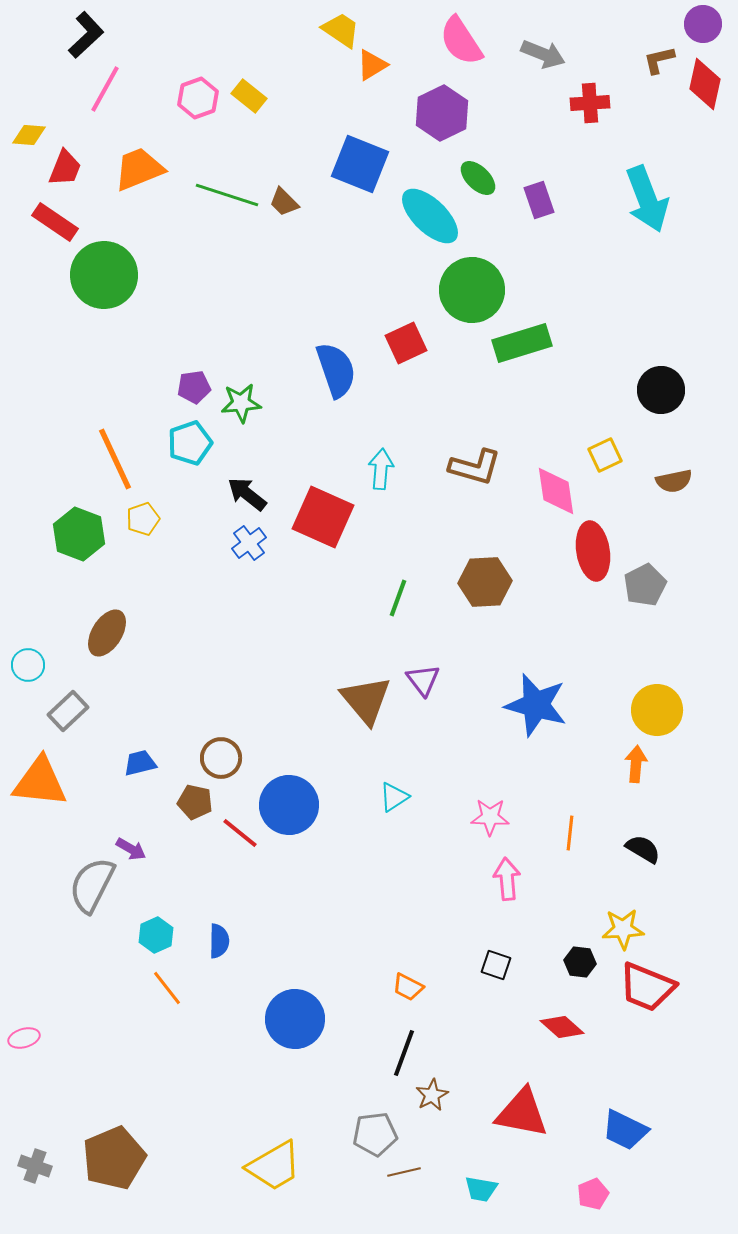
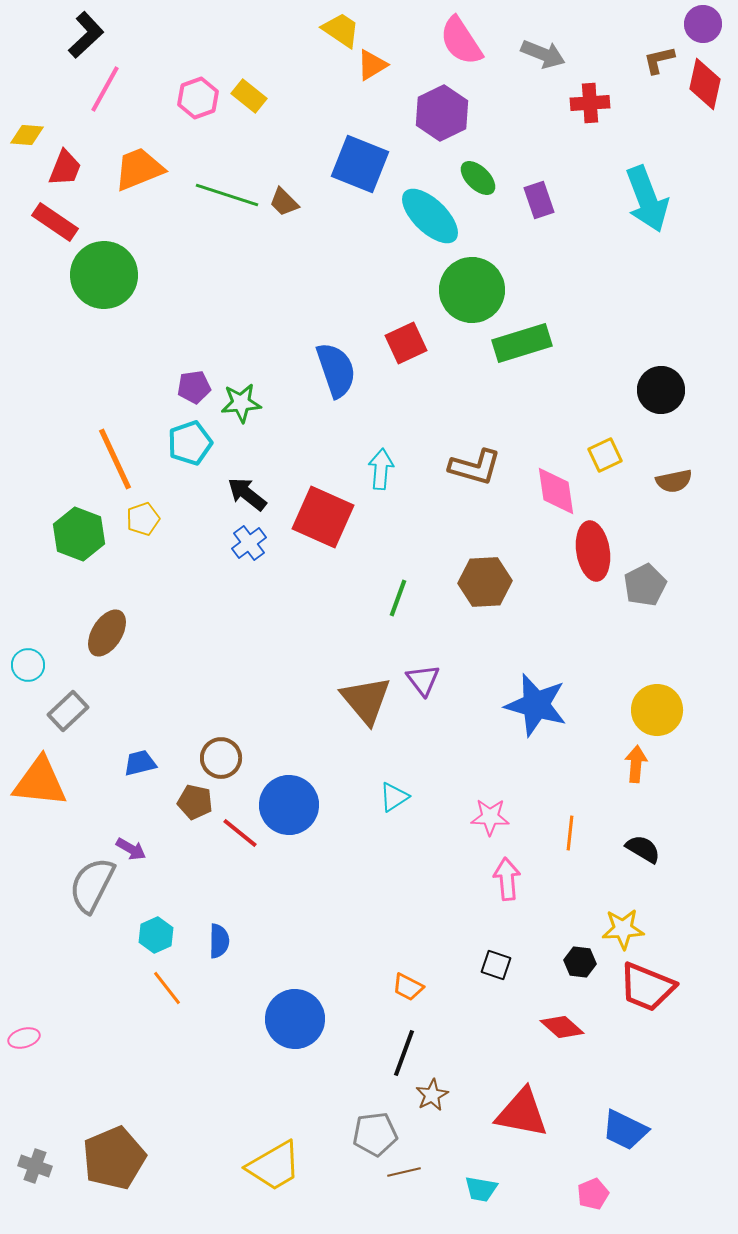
yellow diamond at (29, 135): moved 2 px left
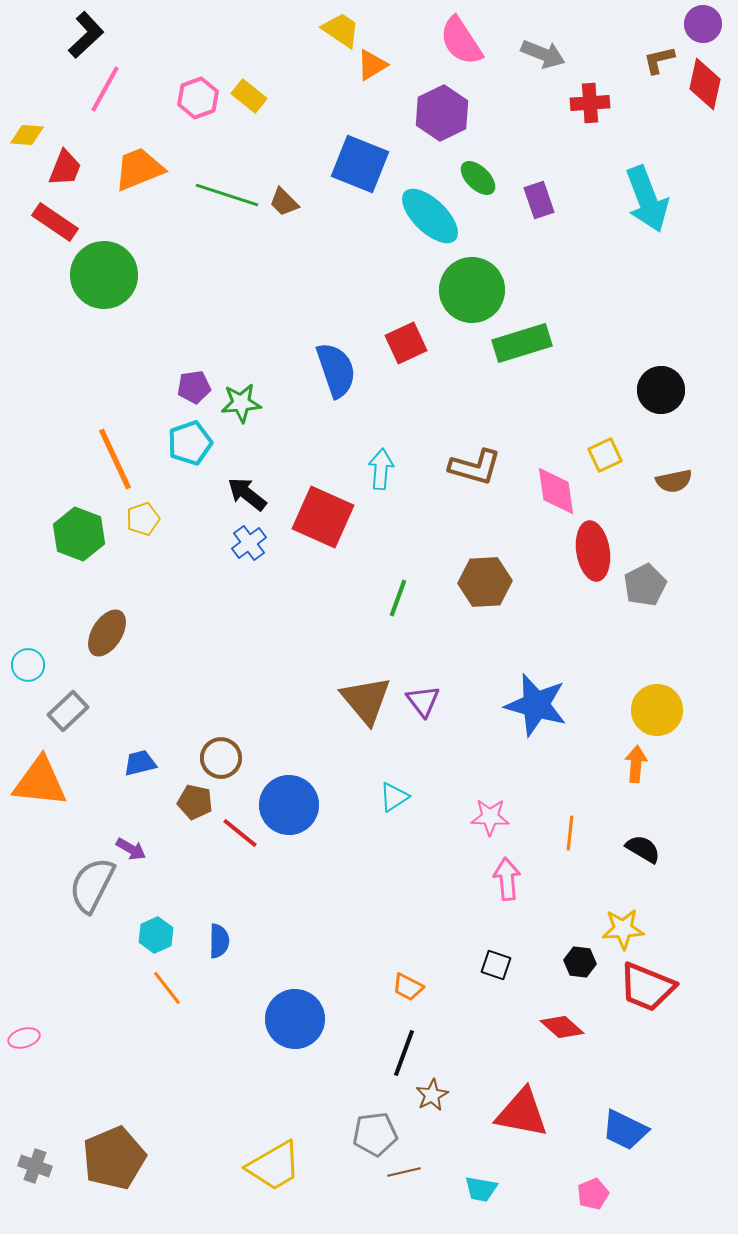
purple triangle at (423, 680): moved 21 px down
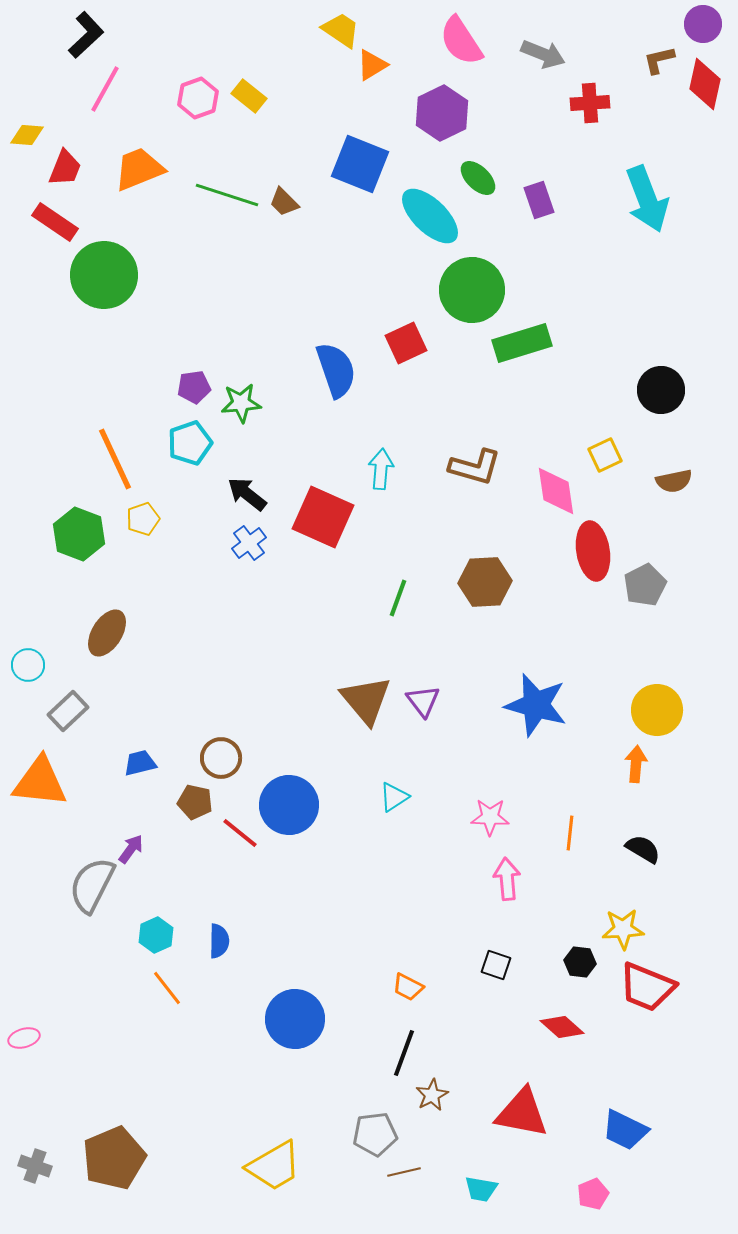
purple arrow at (131, 849): rotated 84 degrees counterclockwise
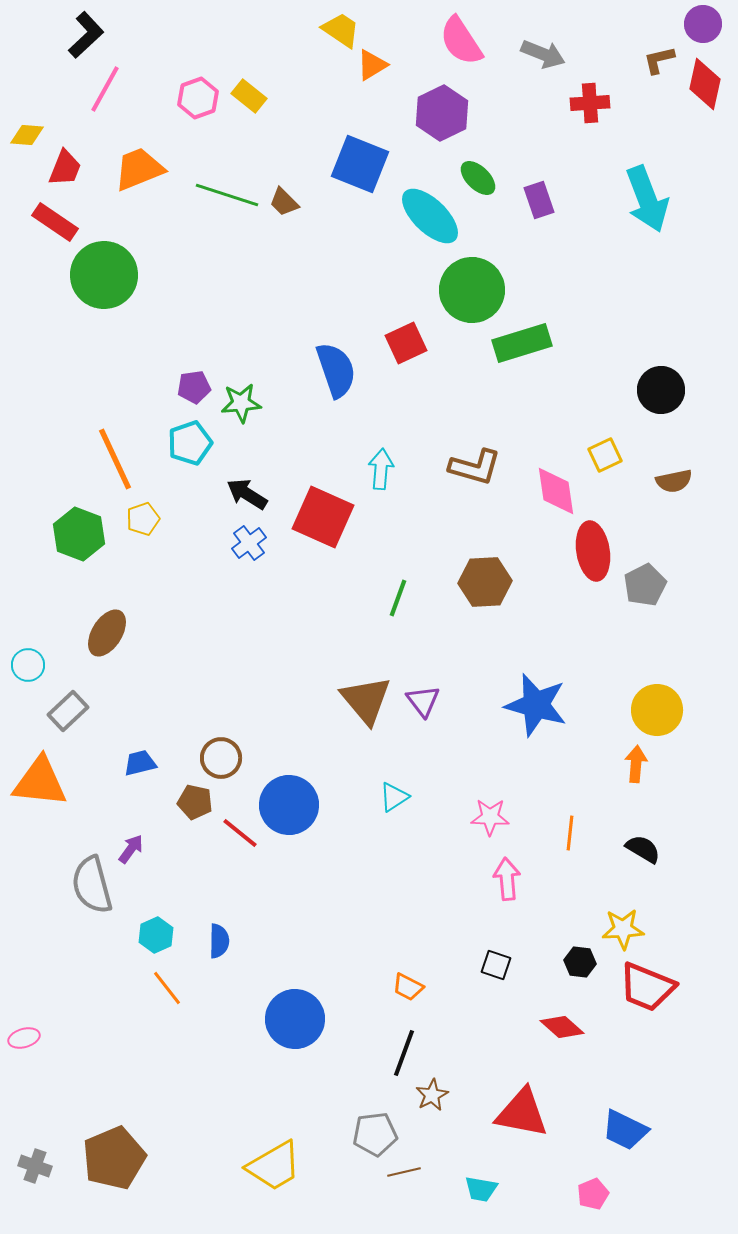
black arrow at (247, 494): rotated 6 degrees counterclockwise
gray semicircle at (92, 885): rotated 42 degrees counterclockwise
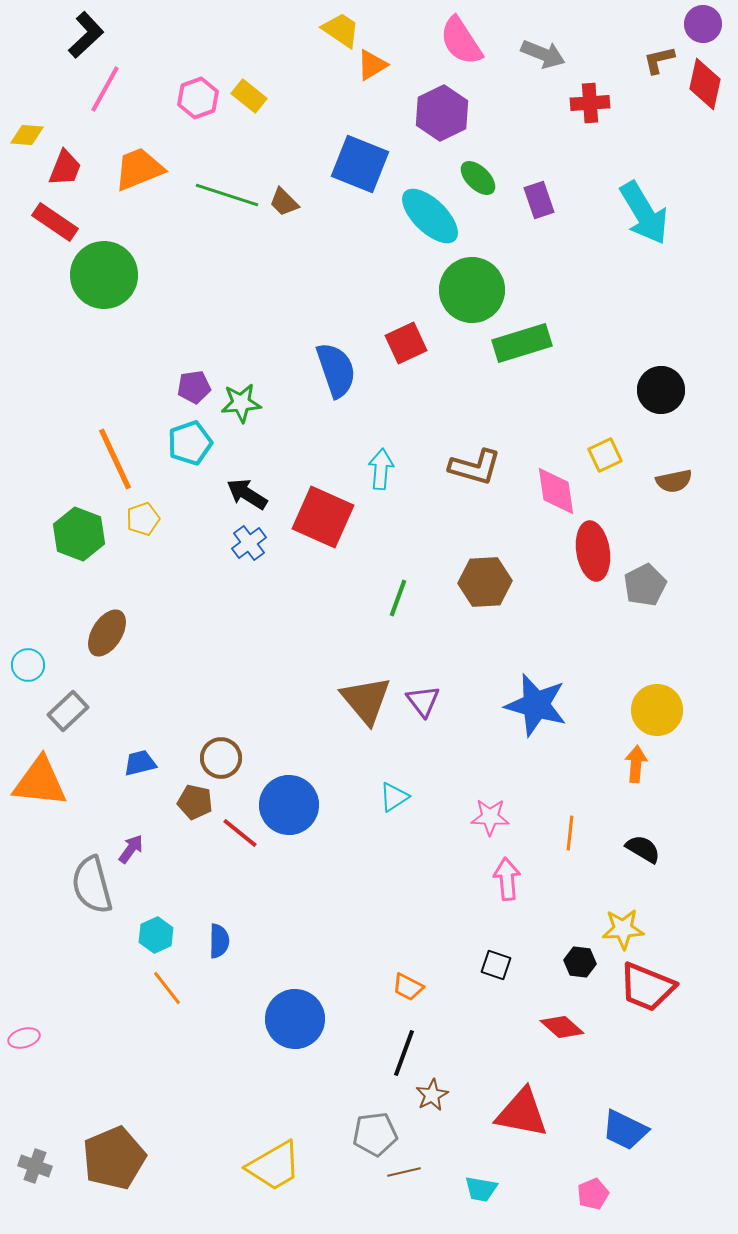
cyan arrow at (647, 199): moved 3 px left, 14 px down; rotated 10 degrees counterclockwise
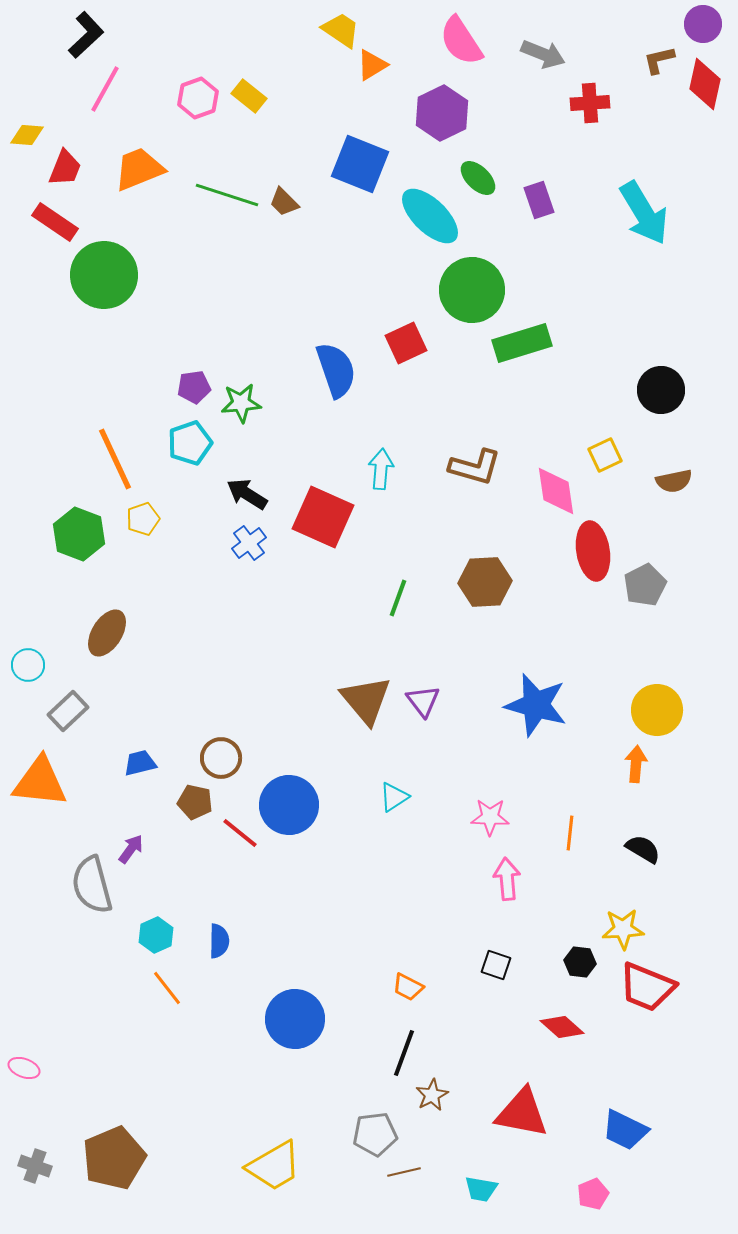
pink ellipse at (24, 1038): moved 30 px down; rotated 36 degrees clockwise
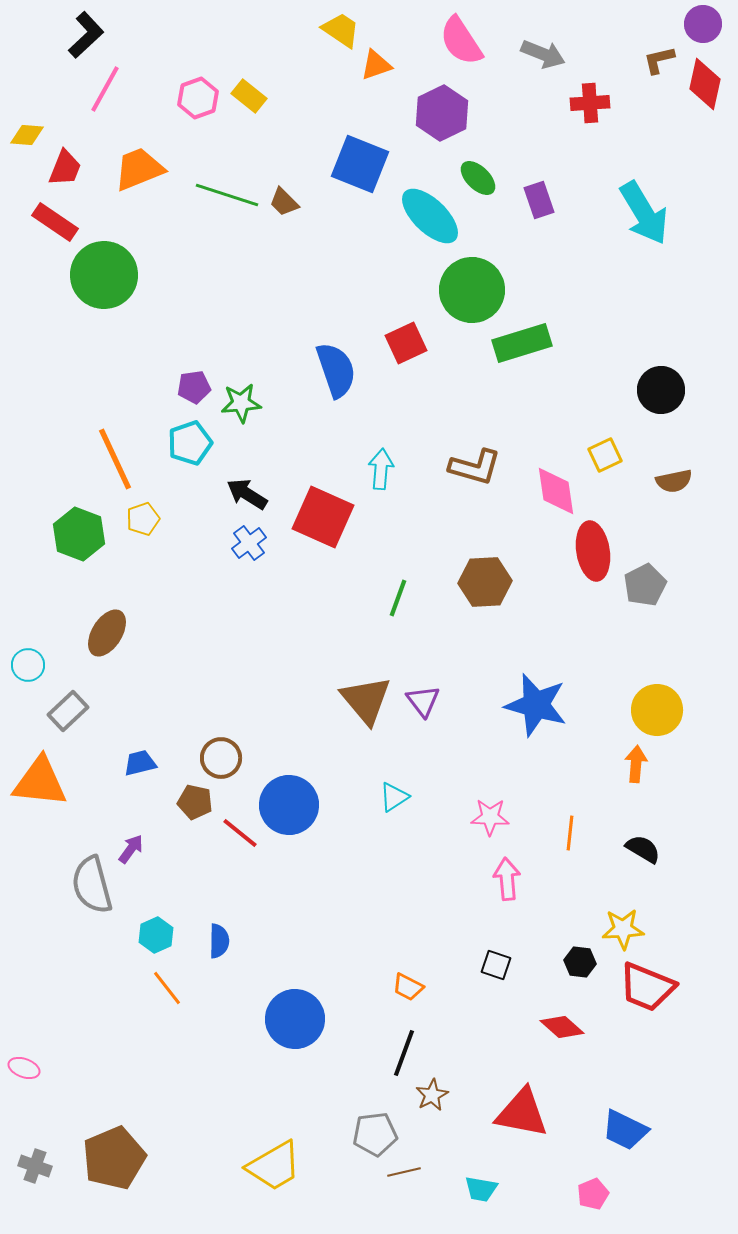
orange triangle at (372, 65): moved 4 px right; rotated 12 degrees clockwise
